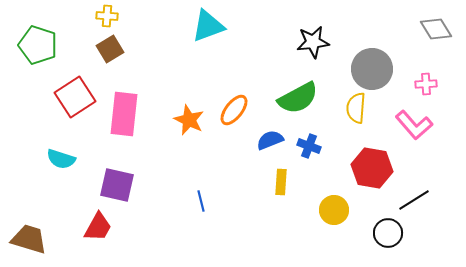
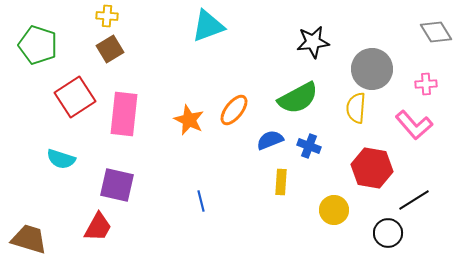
gray diamond: moved 3 px down
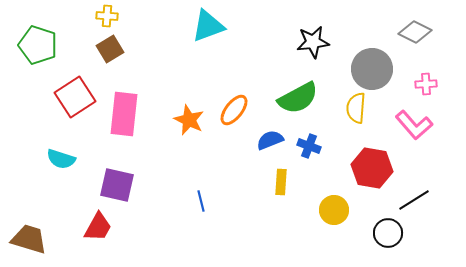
gray diamond: moved 21 px left; rotated 32 degrees counterclockwise
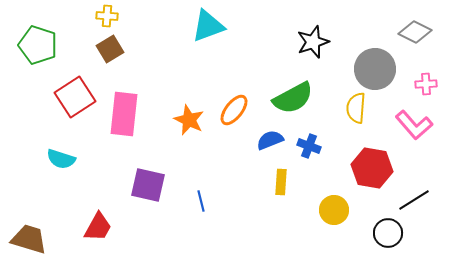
black star: rotated 12 degrees counterclockwise
gray circle: moved 3 px right
green semicircle: moved 5 px left
purple square: moved 31 px right
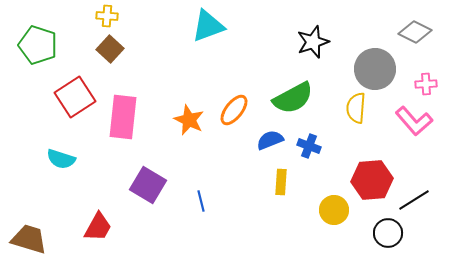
brown square: rotated 16 degrees counterclockwise
pink rectangle: moved 1 px left, 3 px down
pink L-shape: moved 4 px up
red hexagon: moved 12 px down; rotated 15 degrees counterclockwise
purple square: rotated 18 degrees clockwise
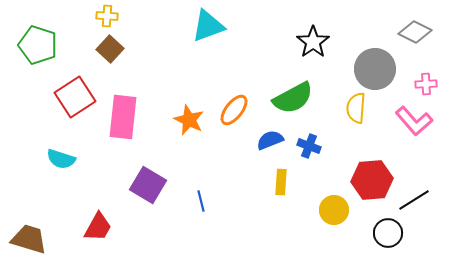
black star: rotated 16 degrees counterclockwise
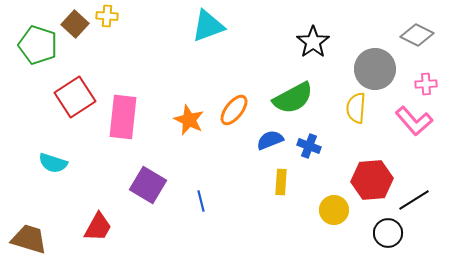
gray diamond: moved 2 px right, 3 px down
brown square: moved 35 px left, 25 px up
cyan semicircle: moved 8 px left, 4 px down
